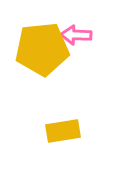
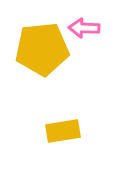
pink arrow: moved 8 px right, 7 px up
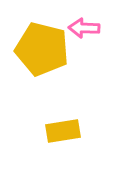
yellow pentagon: rotated 20 degrees clockwise
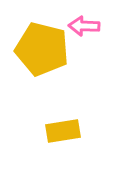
pink arrow: moved 2 px up
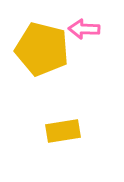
pink arrow: moved 3 px down
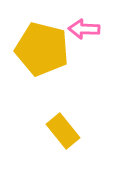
yellow rectangle: rotated 60 degrees clockwise
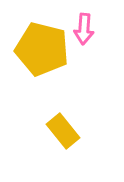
pink arrow: rotated 88 degrees counterclockwise
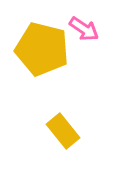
pink arrow: rotated 60 degrees counterclockwise
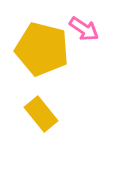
yellow rectangle: moved 22 px left, 17 px up
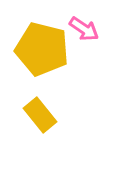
yellow rectangle: moved 1 px left, 1 px down
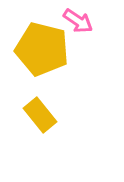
pink arrow: moved 6 px left, 8 px up
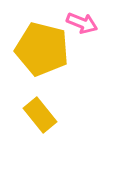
pink arrow: moved 4 px right, 2 px down; rotated 12 degrees counterclockwise
